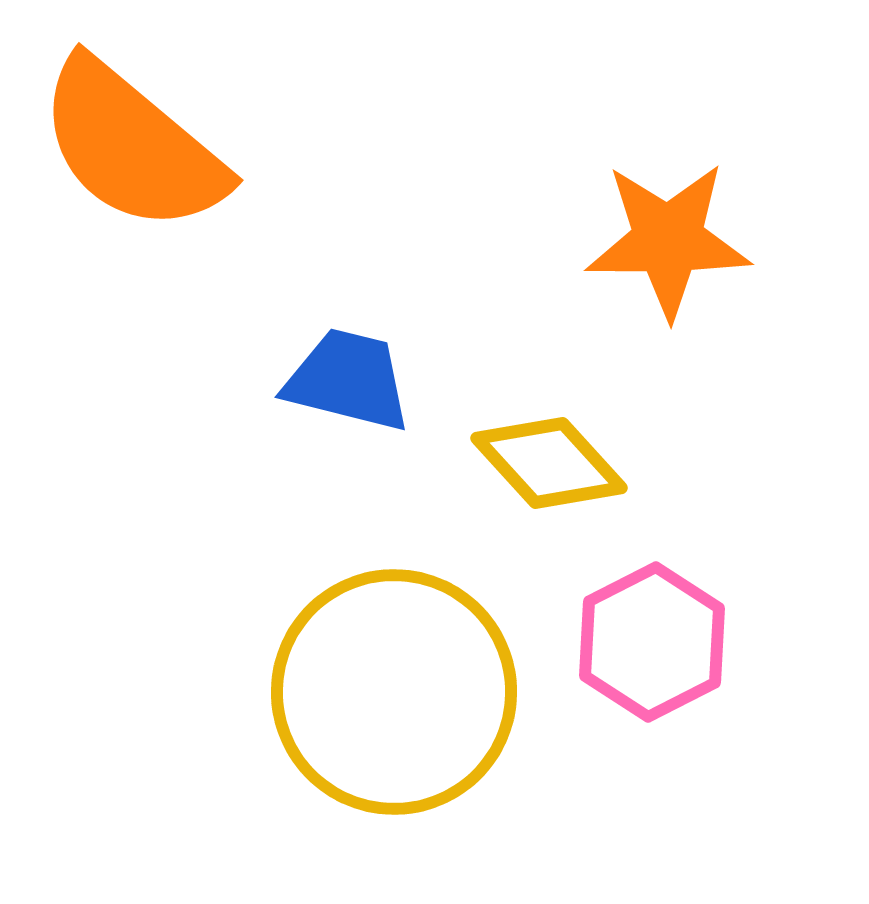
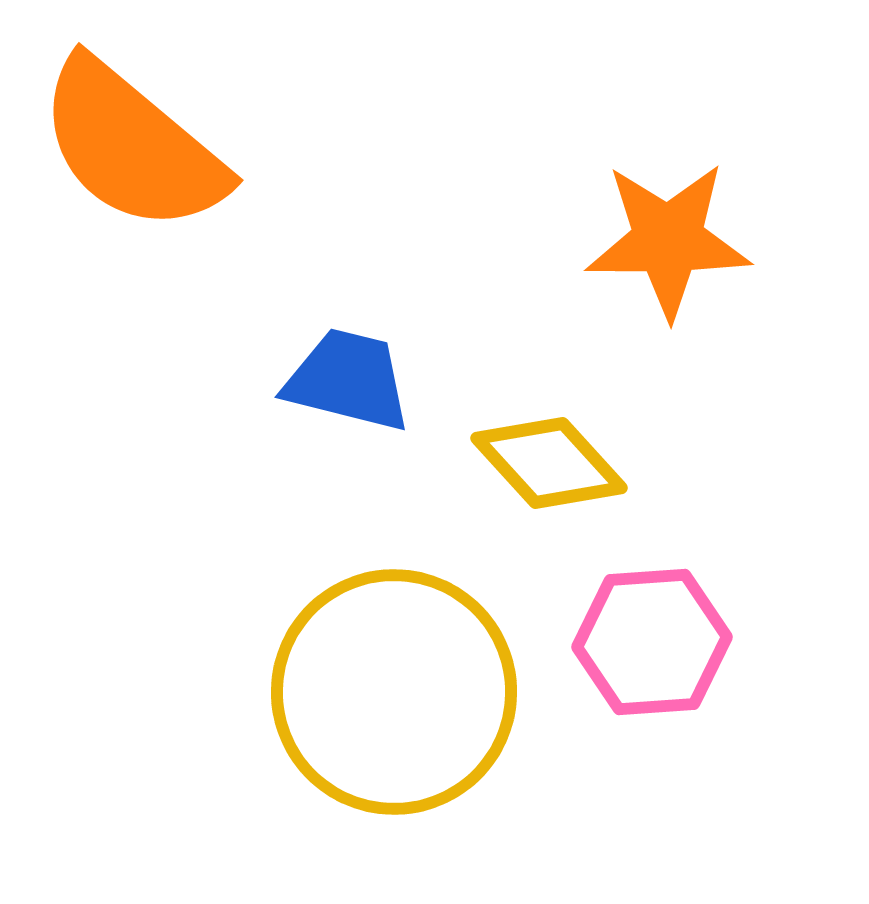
pink hexagon: rotated 23 degrees clockwise
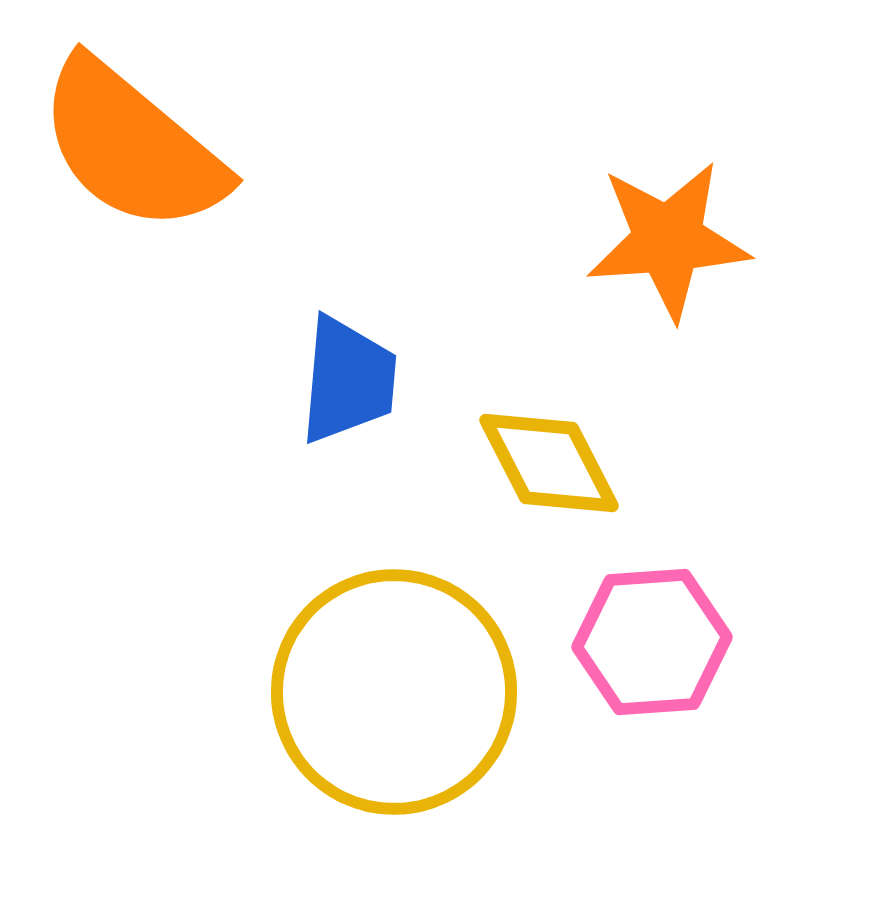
orange star: rotated 4 degrees counterclockwise
blue trapezoid: rotated 81 degrees clockwise
yellow diamond: rotated 15 degrees clockwise
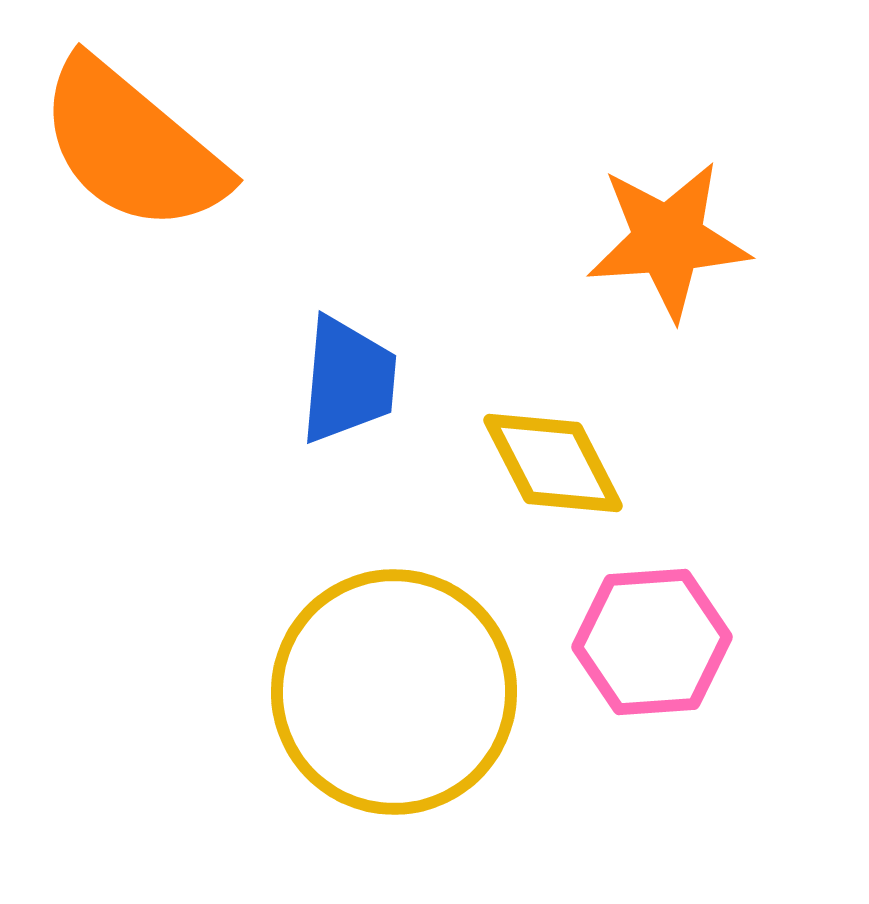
yellow diamond: moved 4 px right
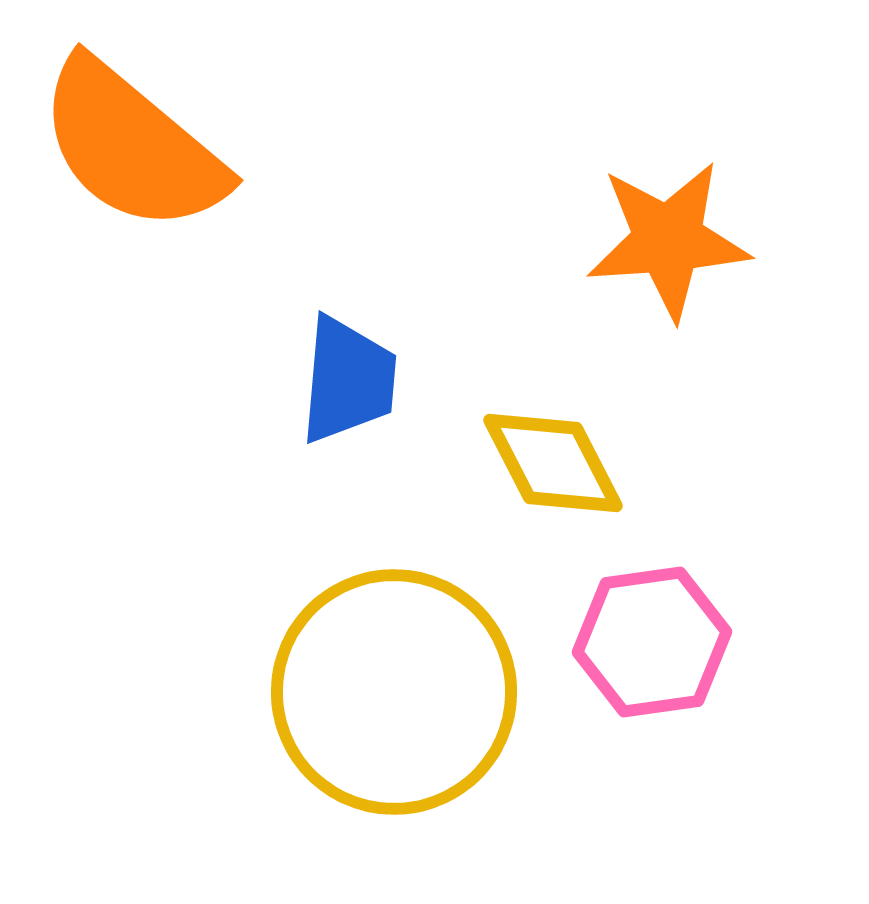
pink hexagon: rotated 4 degrees counterclockwise
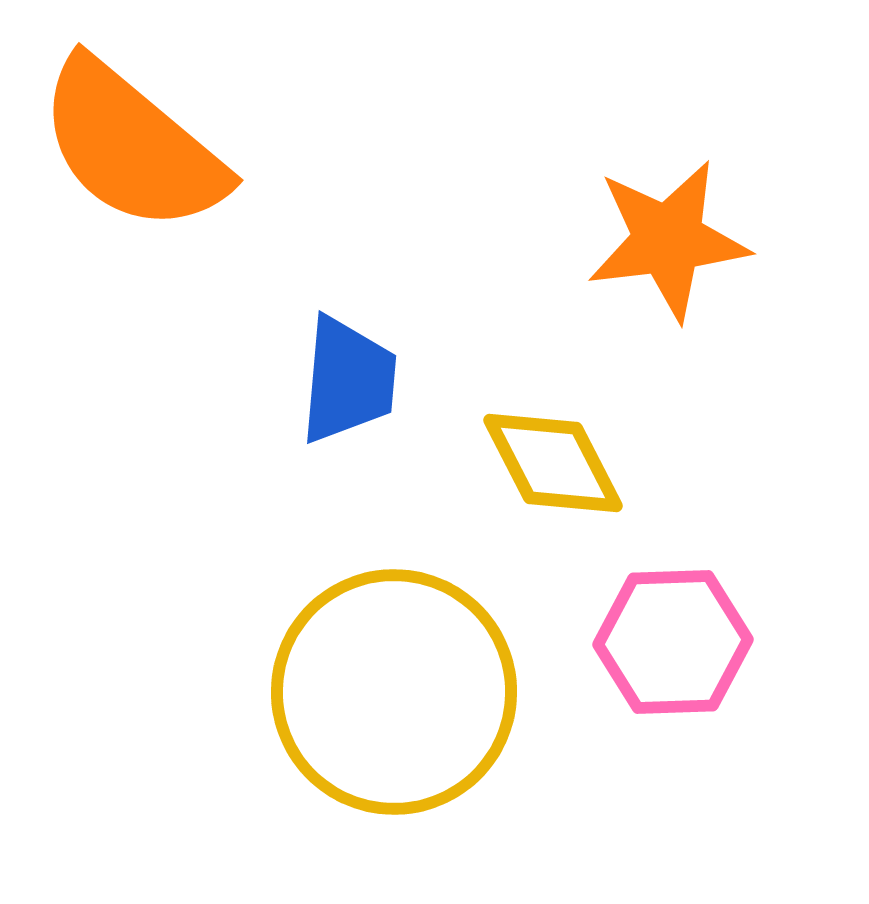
orange star: rotated 3 degrees counterclockwise
pink hexagon: moved 21 px right; rotated 6 degrees clockwise
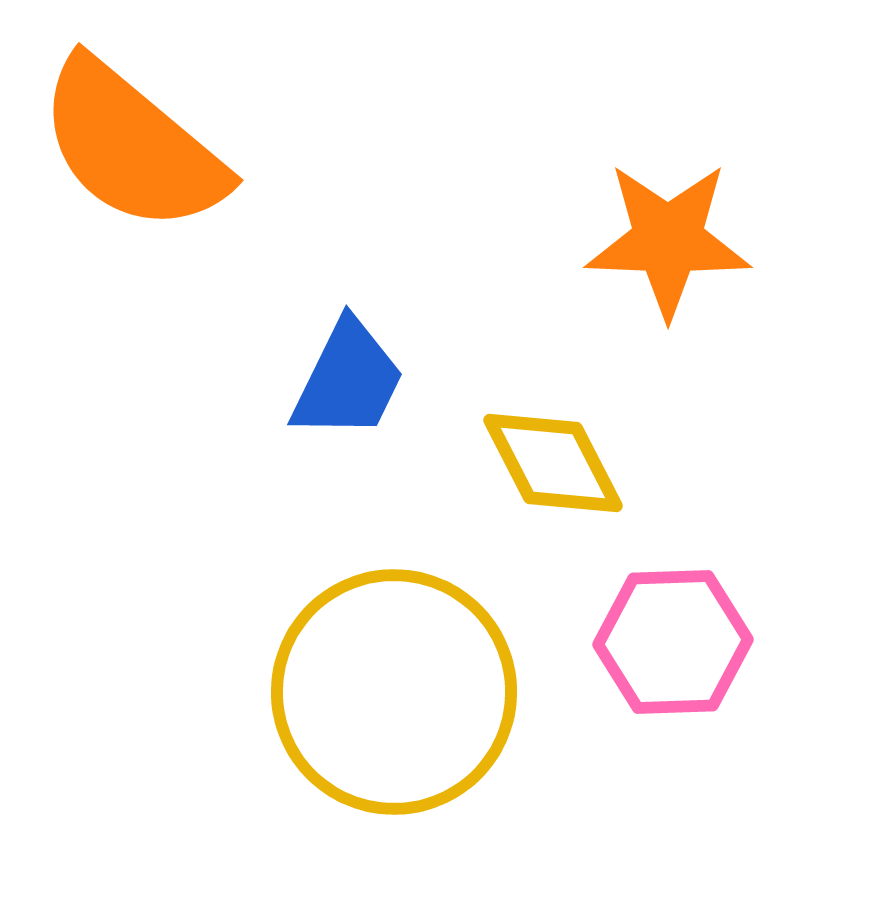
orange star: rotated 9 degrees clockwise
blue trapezoid: rotated 21 degrees clockwise
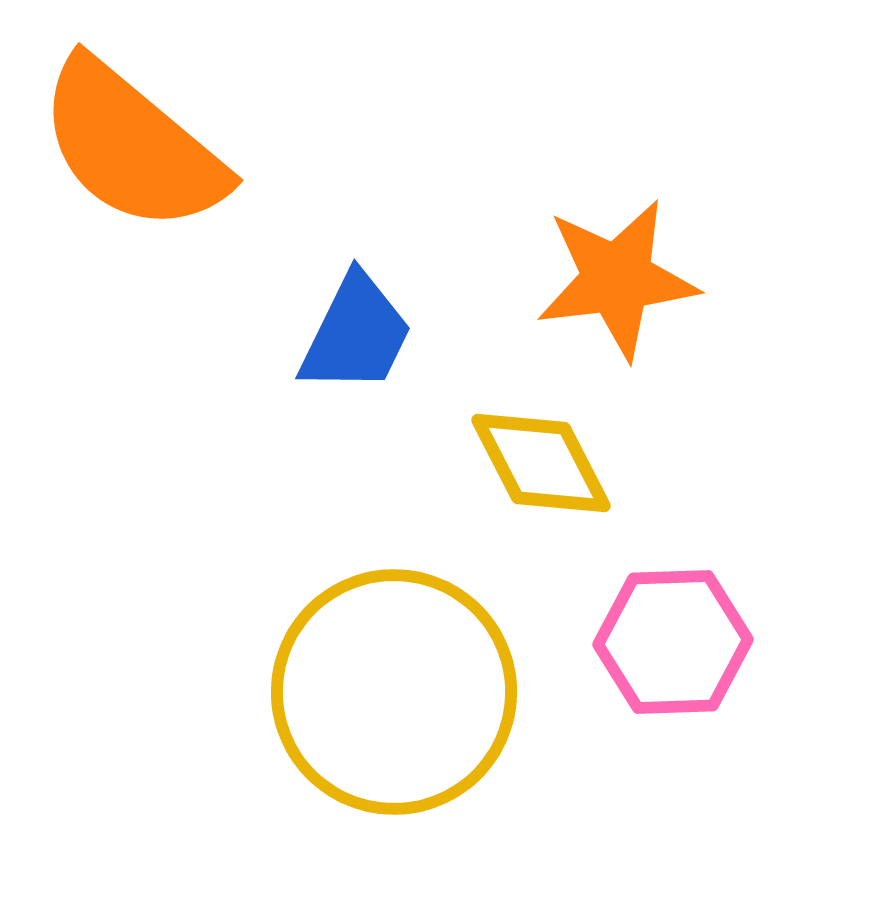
orange star: moved 51 px left, 39 px down; rotated 9 degrees counterclockwise
blue trapezoid: moved 8 px right, 46 px up
yellow diamond: moved 12 px left
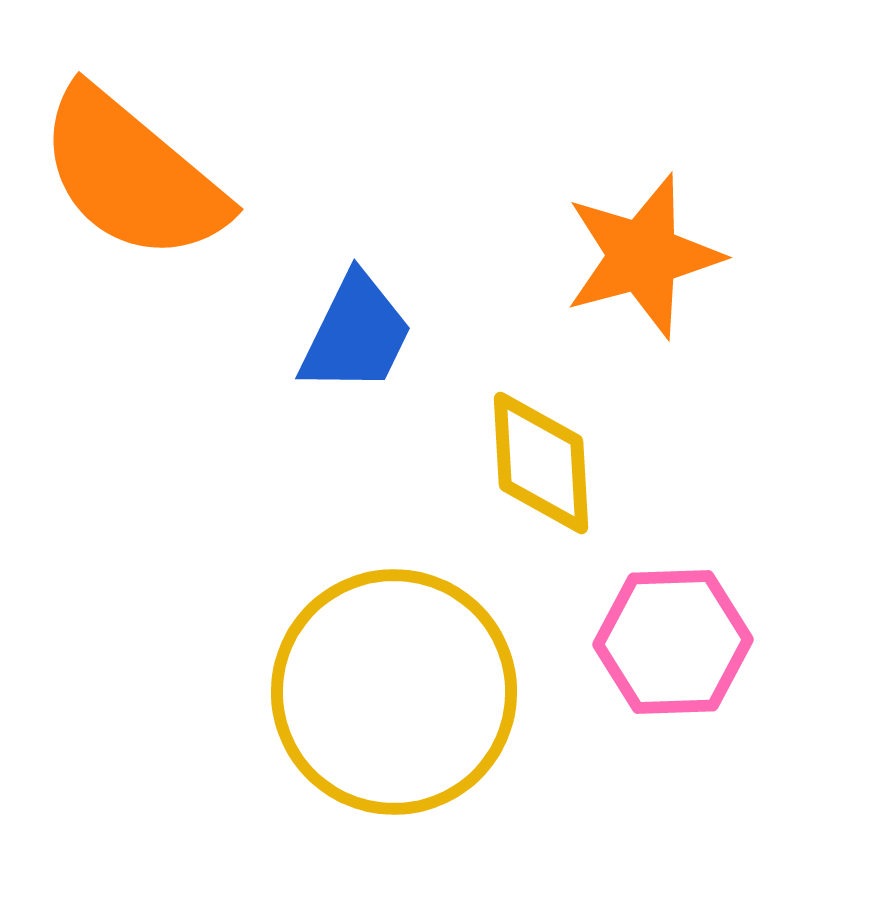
orange semicircle: moved 29 px down
orange star: moved 26 px right, 23 px up; rotated 8 degrees counterclockwise
yellow diamond: rotated 24 degrees clockwise
